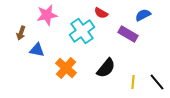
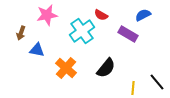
red semicircle: moved 2 px down
yellow line: moved 6 px down
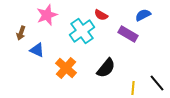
pink star: rotated 10 degrees counterclockwise
blue triangle: rotated 14 degrees clockwise
black line: moved 1 px down
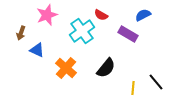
black line: moved 1 px left, 1 px up
